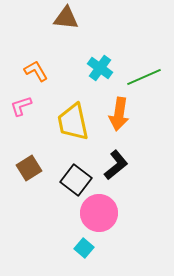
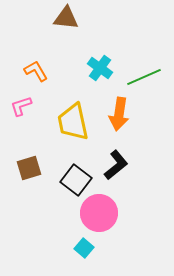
brown square: rotated 15 degrees clockwise
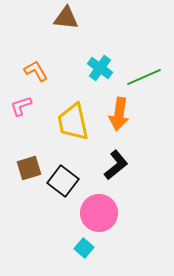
black square: moved 13 px left, 1 px down
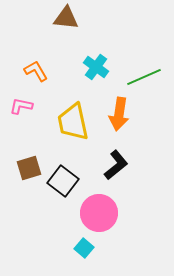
cyan cross: moved 4 px left, 1 px up
pink L-shape: rotated 30 degrees clockwise
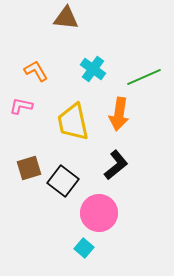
cyan cross: moved 3 px left, 2 px down
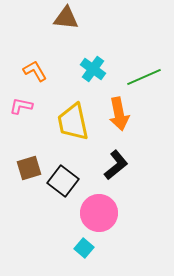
orange L-shape: moved 1 px left
orange arrow: rotated 20 degrees counterclockwise
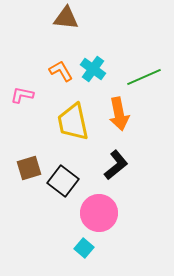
orange L-shape: moved 26 px right
pink L-shape: moved 1 px right, 11 px up
